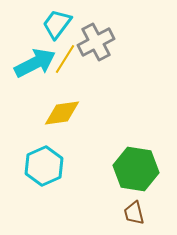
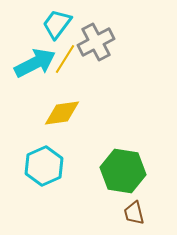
green hexagon: moved 13 px left, 2 px down
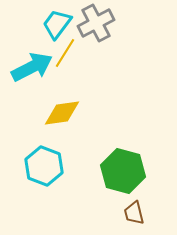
gray cross: moved 19 px up
yellow line: moved 6 px up
cyan arrow: moved 3 px left, 4 px down
cyan hexagon: rotated 15 degrees counterclockwise
green hexagon: rotated 6 degrees clockwise
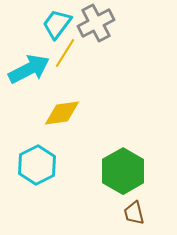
cyan arrow: moved 3 px left, 2 px down
cyan hexagon: moved 7 px left, 1 px up; rotated 12 degrees clockwise
green hexagon: rotated 15 degrees clockwise
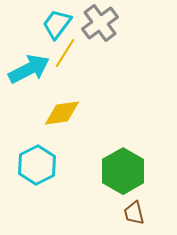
gray cross: moved 4 px right; rotated 9 degrees counterclockwise
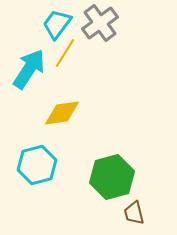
cyan arrow: rotated 30 degrees counterclockwise
cyan hexagon: rotated 12 degrees clockwise
green hexagon: moved 11 px left, 6 px down; rotated 15 degrees clockwise
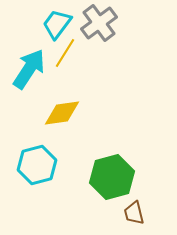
gray cross: moved 1 px left
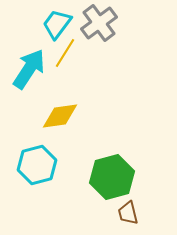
yellow diamond: moved 2 px left, 3 px down
brown trapezoid: moved 6 px left
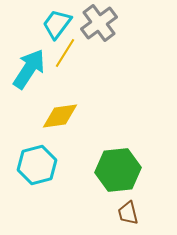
green hexagon: moved 6 px right, 7 px up; rotated 9 degrees clockwise
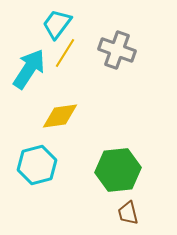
gray cross: moved 18 px right, 27 px down; rotated 33 degrees counterclockwise
